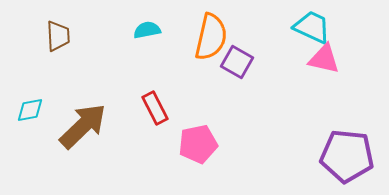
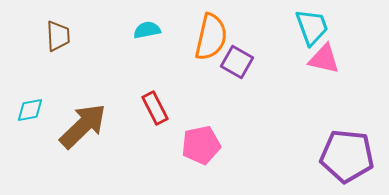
cyan trapezoid: rotated 45 degrees clockwise
pink pentagon: moved 3 px right, 1 px down
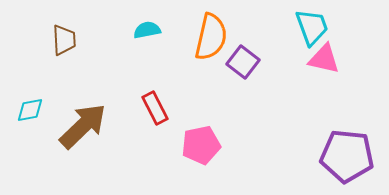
brown trapezoid: moved 6 px right, 4 px down
purple square: moved 6 px right; rotated 8 degrees clockwise
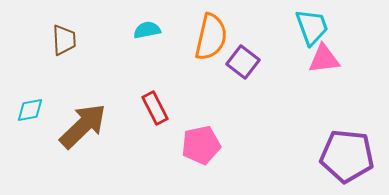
pink triangle: rotated 20 degrees counterclockwise
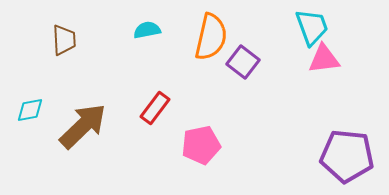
red rectangle: rotated 64 degrees clockwise
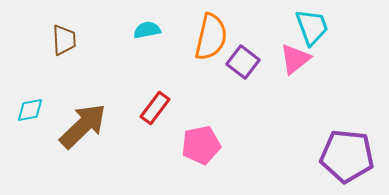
pink triangle: moved 29 px left; rotated 32 degrees counterclockwise
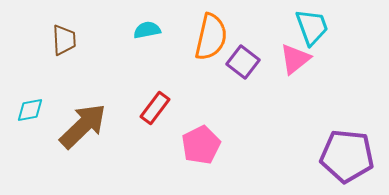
pink pentagon: rotated 15 degrees counterclockwise
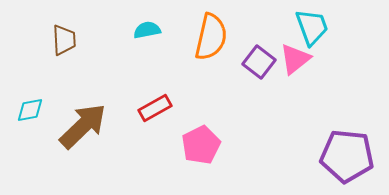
purple square: moved 16 px right
red rectangle: rotated 24 degrees clockwise
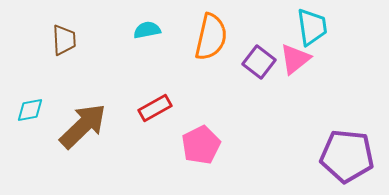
cyan trapezoid: rotated 12 degrees clockwise
